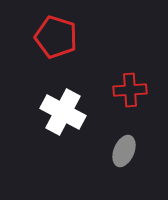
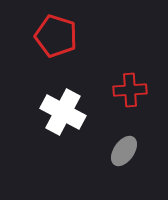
red pentagon: moved 1 px up
gray ellipse: rotated 12 degrees clockwise
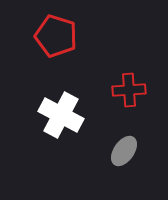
red cross: moved 1 px left
white cross: moved 2 px left, 3 px down
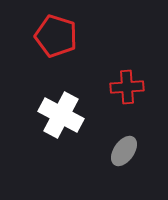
red cross: moved 2 px left, 3 px up
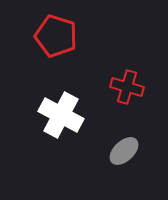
red cross: rotated 20 degrees clockwise
gray ellipse: rotated 12 degrees clockwise
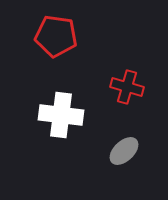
red pentagon: rotated 9 degrees counterclockwise
white cross: rotated 21 degrees counterclockwise
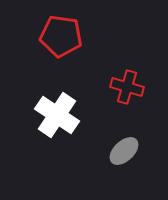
red pentagon: moved 5 px right
white cross: moved 4 px left; rotated 27 degrees clockwise
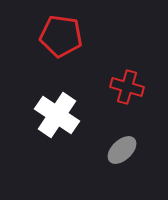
gray ellipse: moved 2 px left, 1 px up
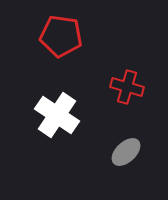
gray ellipse: moved 4 px right, 2 px down
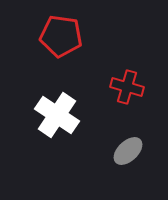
gray ellipse: moved 2 px right, 1 px up
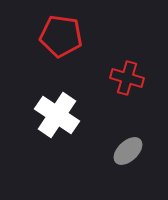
red cross: moved 9 px up
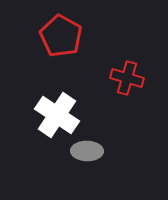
red pentagon: rotated 21 degrees clockwise
gray ellipse: moved 41 px left; rotated 44 degrees clockwise
